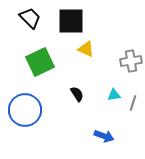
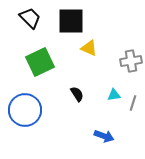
yellow triangle: moved 3 px right, 1 px up
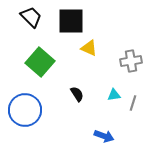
black trapezoid: moved 1 px right, 1 px up
green square: rotated 24 degrees counterclockwise
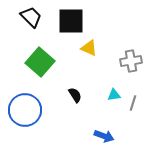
black semicircle: moved 2 px left, 1 px down
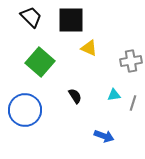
black square: moved 1 px up
black semicircle: moved 1 px down
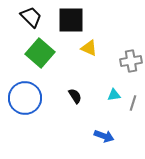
green square: moved 9 px up
blue circle: moved 12 px up
